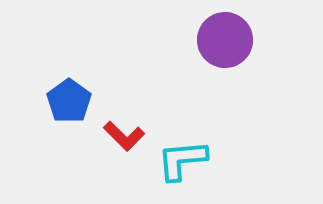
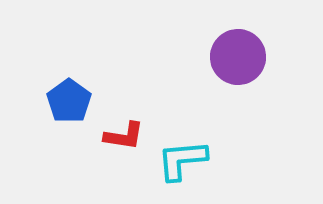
purple circle: moved 13 px right, 17 px down
red L-shape: rotated 36 degrees counterclockwise
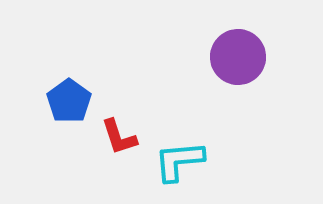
red L-shape: moved 5 px left, 1 px down; rotated 63 degrees clockwise
cyan L-shape: moved 3 px left, 1 px down
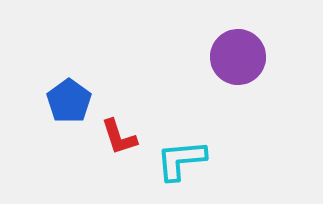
cyan L-shape: moved 2 px right, 1 px up
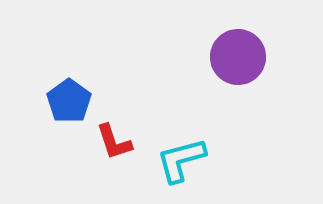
red L-shape: moved 5 px left, 5 px down
cyan L-shape: rotated 10 degrees counterclockwise
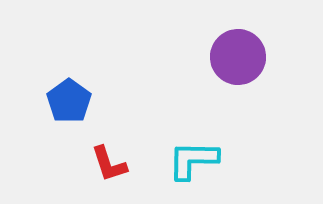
red L-shape: moved 5 px left, 22 px down
cyan L-shape: moved 12 px right; rotated 16 degrees clockwise
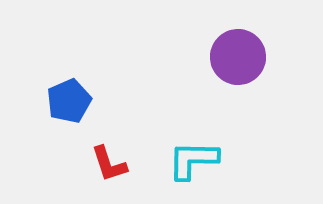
blue pentagon: rotated 12 degrees clockwise
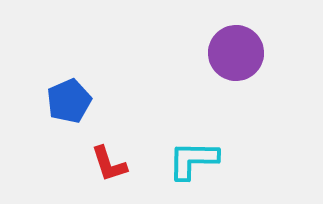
purple circle: moved 2 px left, 4 px up
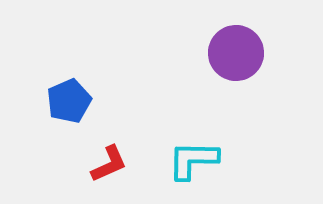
red L-shape: rotated 96 degrees counterclockwise
